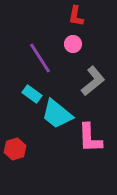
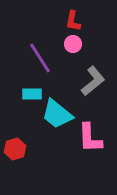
red L-shape: moved 3 px left, 5 px down
cyan rectangle: rotated 36 degrees counterclockwise
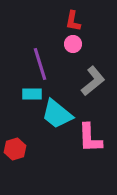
purple line: moved 6 px down; rotated 16 degrees clockwise
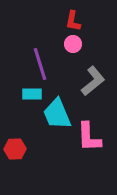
cyan trapezoid: rotated 28 degrees clockwise
pink L-shape: moved 1 px left, 1 px up
red hexagon: rotated 15 degrees clockwise
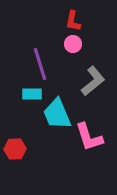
pink L-shape: rotated 16 degrees counterclockwise
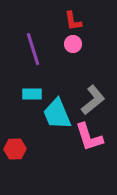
red L-shape: rotated 20 degrees counterclockwise
purple line: moved 7 px left, 15 px up
gray L-shape: moved 19 px down
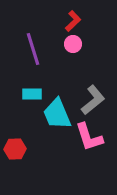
red L-shape: rotated 125 degrees counterclockwise
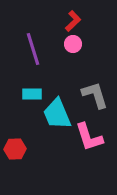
gray L-shape: moved 2 px right, 5 px up; rotated 68 degrees counterclockwise
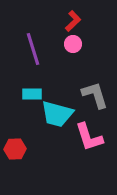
cyan trapezoid: rotated 52 degrees counterclockwise
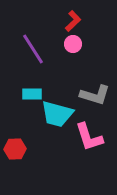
purple line: rotated 16 degrees counterclockwise
gray L-shape: rotated 124 degrees clockwise
